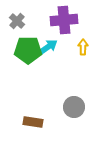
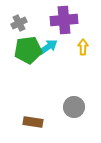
gray cross: moved 2 px right, 2 px down; rotated 21 degrees clockwise
green pentagon: rotated 8 degrees counterclockwise
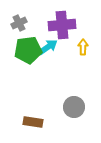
purple cross: moved 2 px left, 5 px down
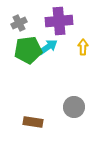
purple cross: moved 3 px left, 4 px up
